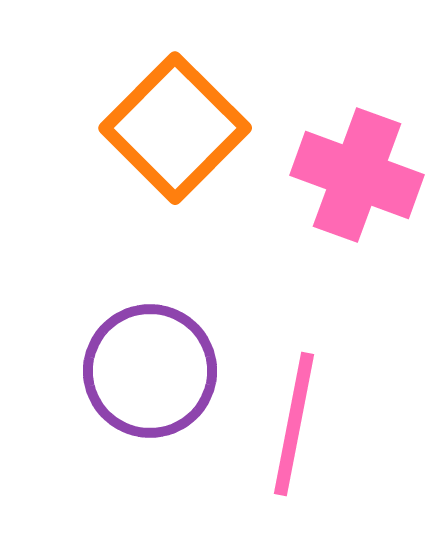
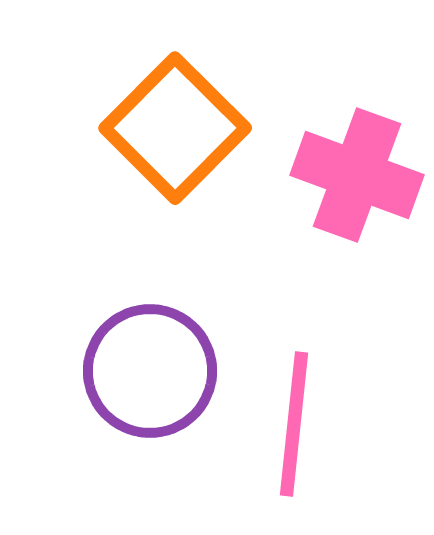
pink line: rotated 5 degrees counterclockwise
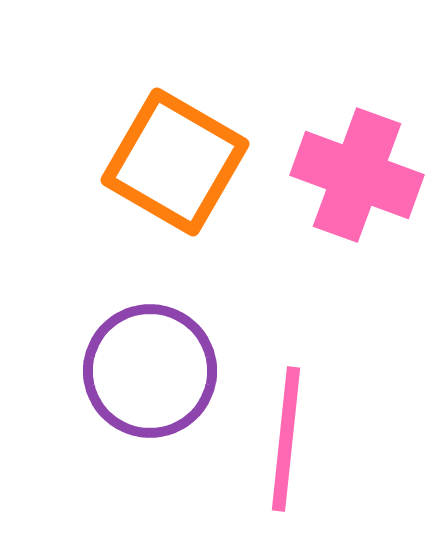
orange square: moved 34 px down; rotated 15 degrees counterclockwise
pink line: moved 8 px left, 15 px down
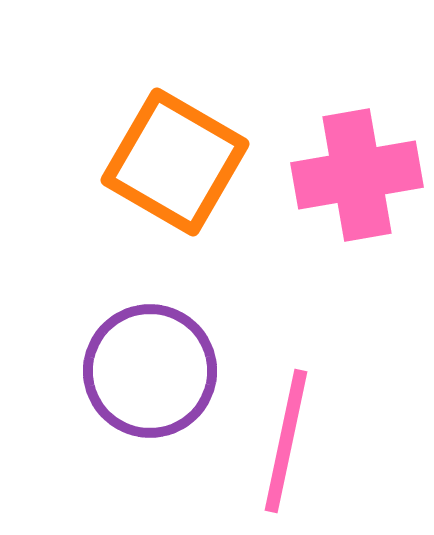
pink cross: rotated 30 degrees counterclockwise
pink line: moved 2 px down; rotated 6 degrees clockwise
